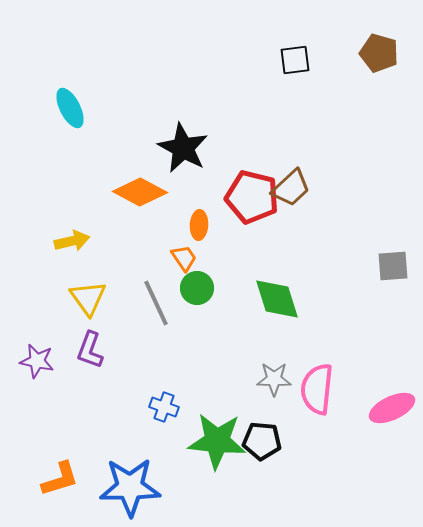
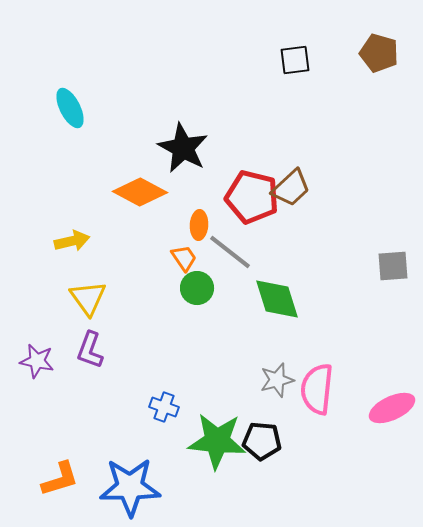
gray line: moved 74 px right, 51 px up; rotated 27 degrees counterclockwise
gray star: moved 3 px right, 1 px down; rotated 16 degrees counterclockwise
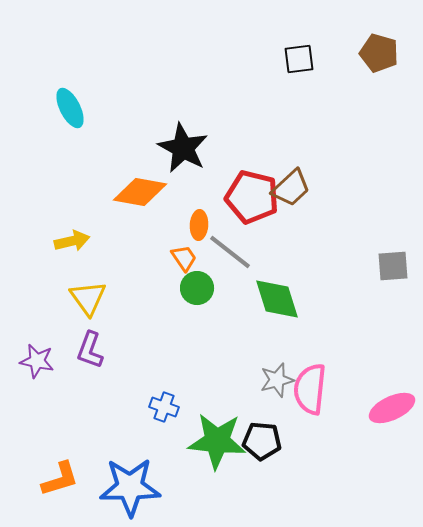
black square: moved 4 px right, 1 px up
orange diamond: rotated 18 degrees counterclockwise
pink semicircle: moved 7 px left
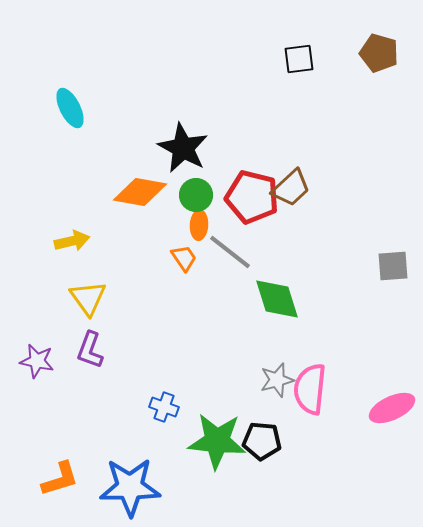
green circle: moved 1 px left, 93 px up
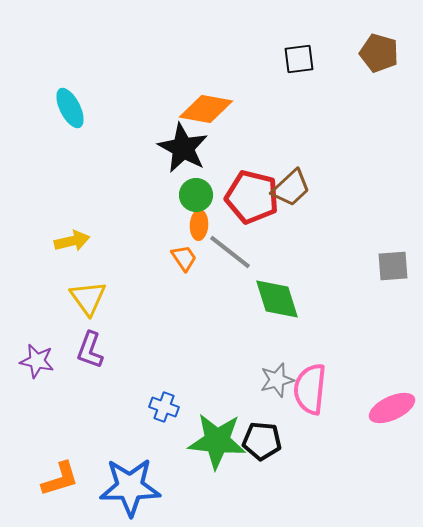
orange diamond: moved 66 px right, 83 px up
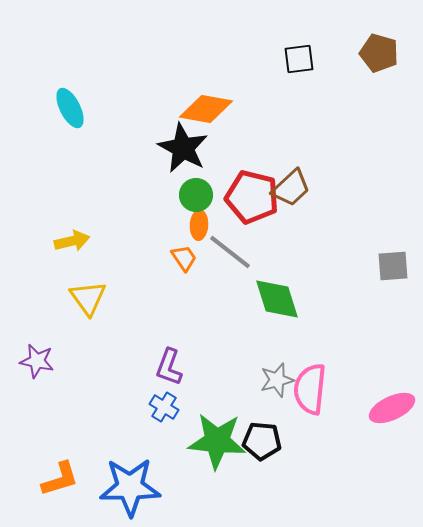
purple L-shape: moved 79 px right, 17 px down
blue cross: rotated 12 degrees clockwise
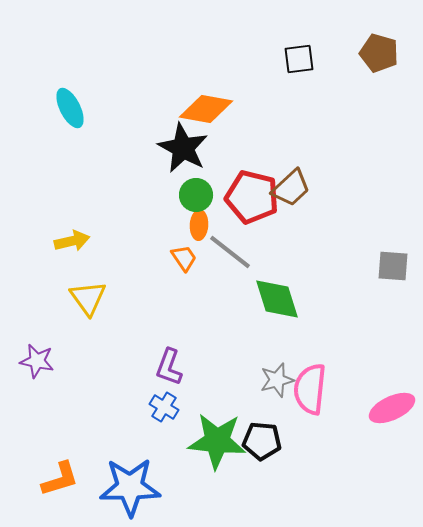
gray square: rotated 8 degrees clockwise
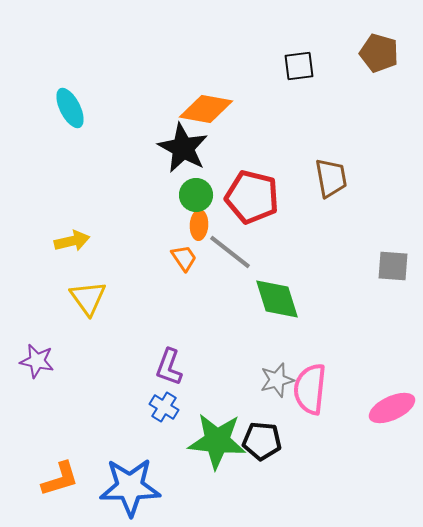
black square: moved 7 px down
brown trapezoid: moved 40 px right, 10 px up; rotated 57 degrees counterclockwise
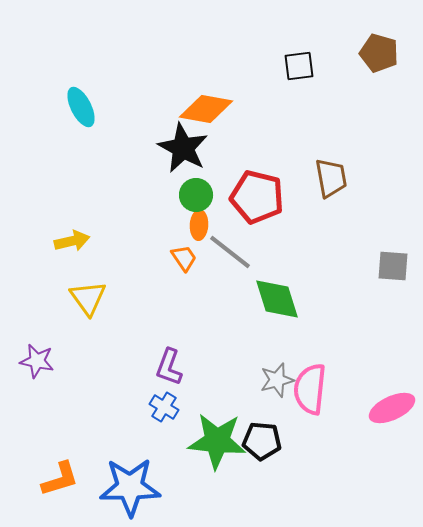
cyan ellipse: moved 11 px right, 1 px up
red pentagon: moved 5 px right
